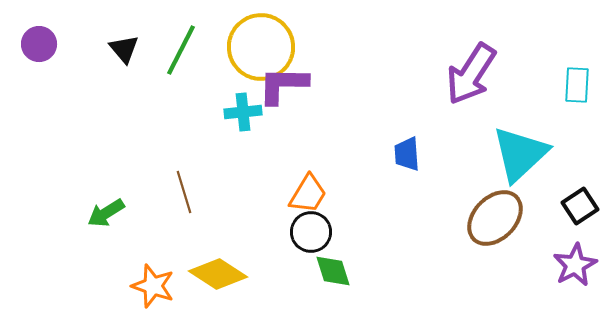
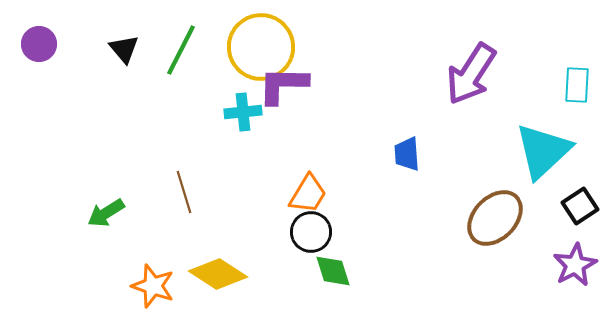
cyan triangle: moved 23 px right, 3 px up
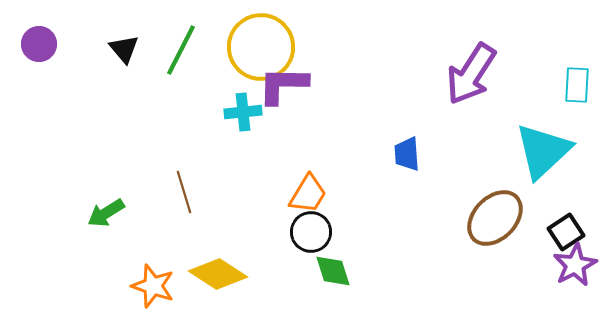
black square: moved 14 px left, 26 px down
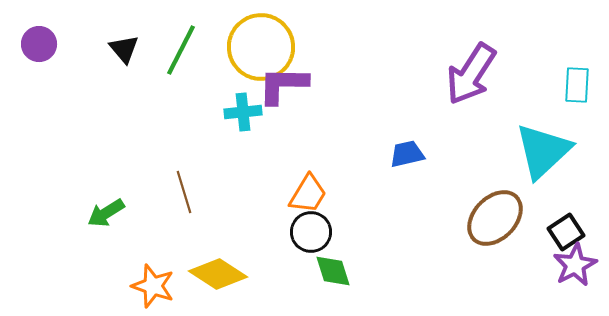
blue trapezoid: rotated 81 degrees clockwise
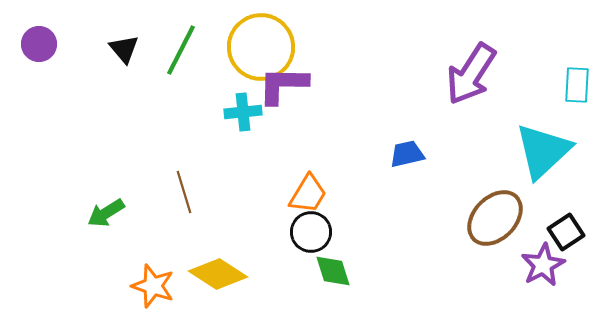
purple star: moved 32 px left
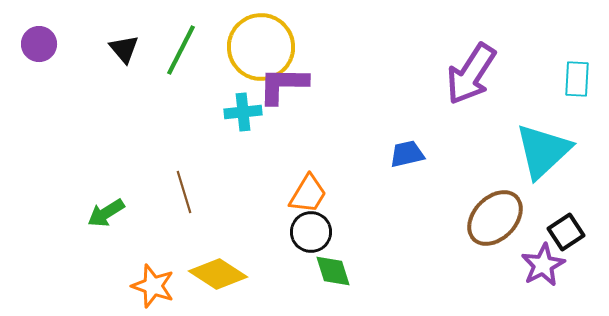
cyan rectangle: moved 6 px up
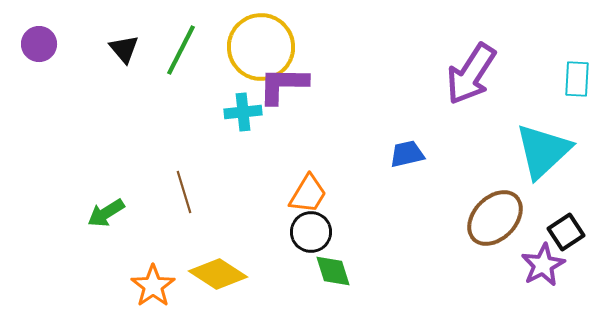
orange star: rotated 18 degrees clockwise
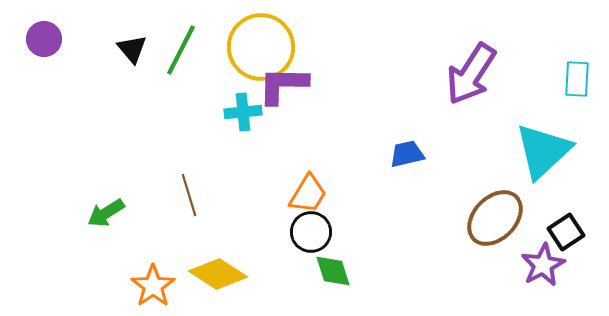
purple circle: moved 5 px right, 5 px up
black triangle: moved 8 px right
brown line: moved 5 px right, 3 px down
